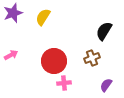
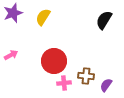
black semicircle: moved 11 px up
brown cross: moved 6 px left, 18 px down; rotated 28 degrees clockwise
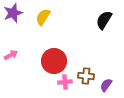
pink cross: moved 1 px right, 1 px up
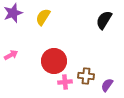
purple semicircle: moved 1 px right
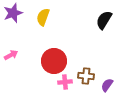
yellow semicircle: rotated 12 degrees counterclockwise
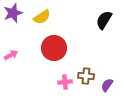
yellow semicircle: moved 1 px left; rotated 144 degrees counterclockwise
red circle: moved 13 px up
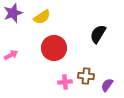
black semicircle: moved 6 px left, 14 px down
